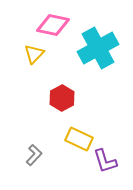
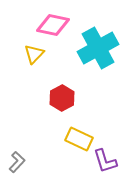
gray L-shape: moved 17 px left, 7 px down
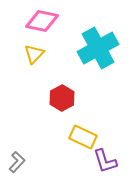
pink diamond: moved 11 px left, 4 px up
yellow rectangle: moved 4 px right, 2 px up
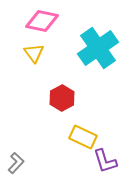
cyan cross: rotated 6 degrees counterclockwise
yellow triangle: moved 1 px up; rotated 20 degrees counterclockwise
gray L-shape: moved 1 px left, 1 px down
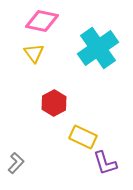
red hexagon: moved 8 px left, 5 px down
purple L-shape: moved 2 px down
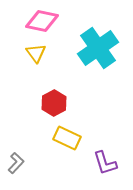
yellow triangle: moved 2 px right
yellow rectangle: moved 16 px left, 1 px down
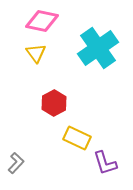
yellow rectangle: moved 10 px right
